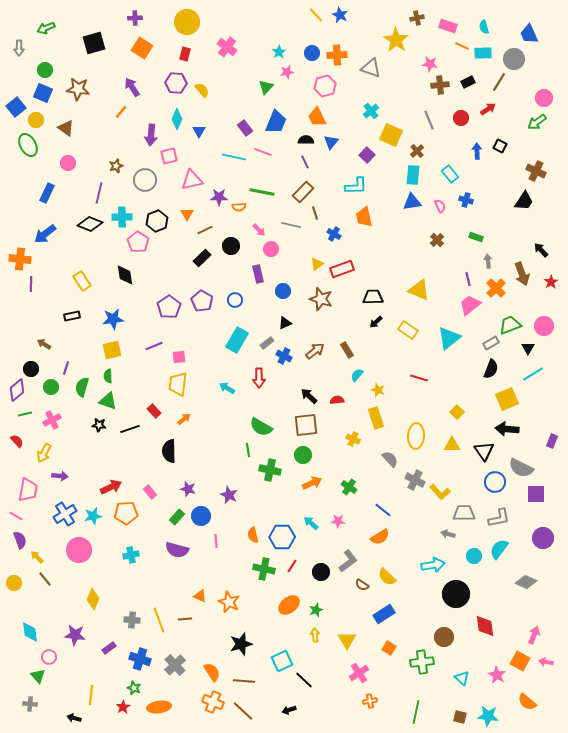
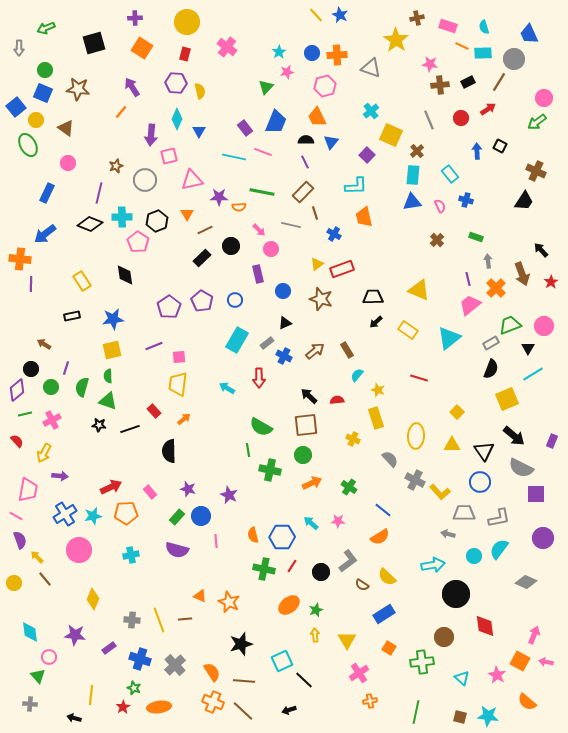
yellow semicircle at (202, 90): moved 2 px left, 1 px down; rotated 28 degrees clockwise
black arrow at (507, 429): moved 7 px right, 7 px down; rotated 145 degrees counterclockwise
blue circle at (495, 482): moved 15 px left
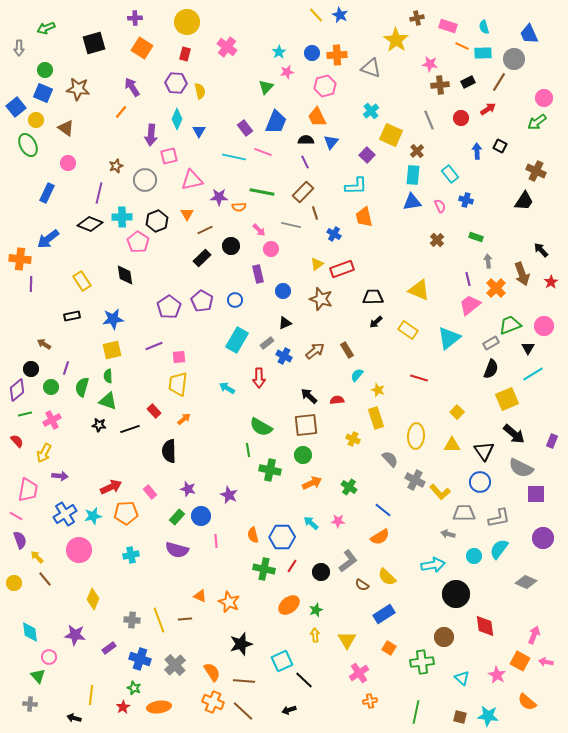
blue arrow at (45, 234): moved 3 px right, 5 px down
black arrow at (514, 436): moved 2 px up
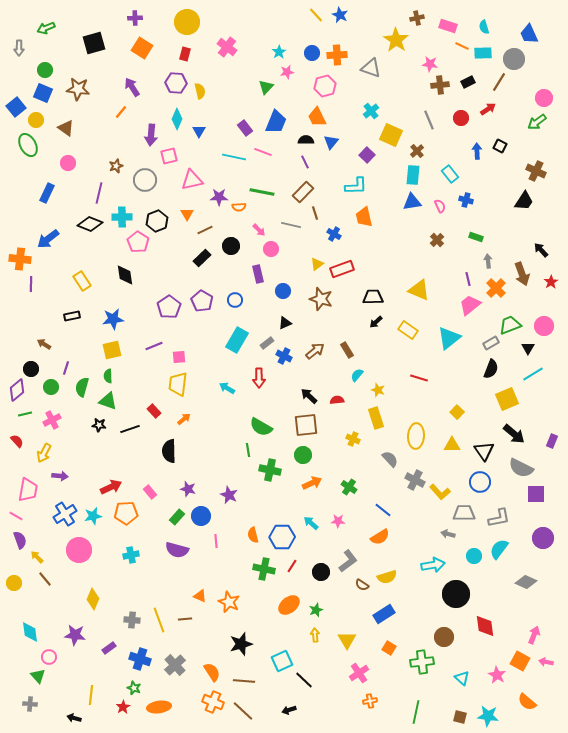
yellow semicircle at (387, 577): rotated 60 degrees counterclockwise
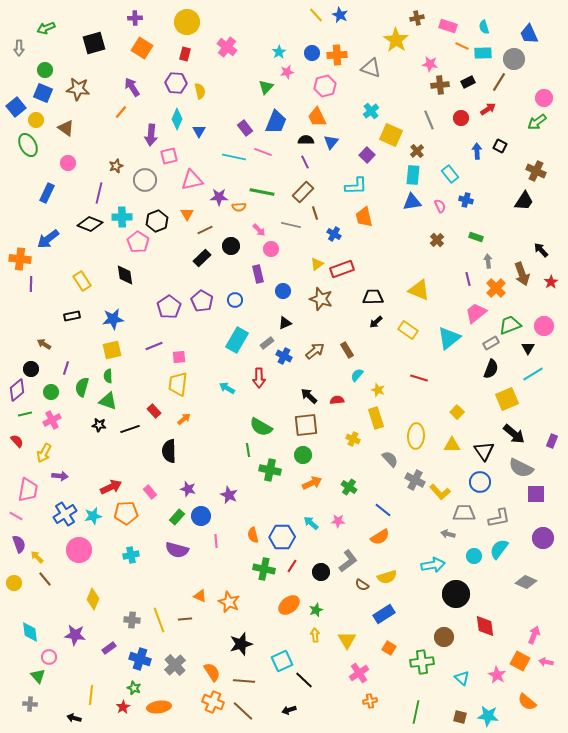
pink trapezoid at (470, 305): moved 6 px right, 8 px down
green circle at (51, 387): moved 5 px down
purple semicircle at (20, 540): moved 1 px left, 4 px down
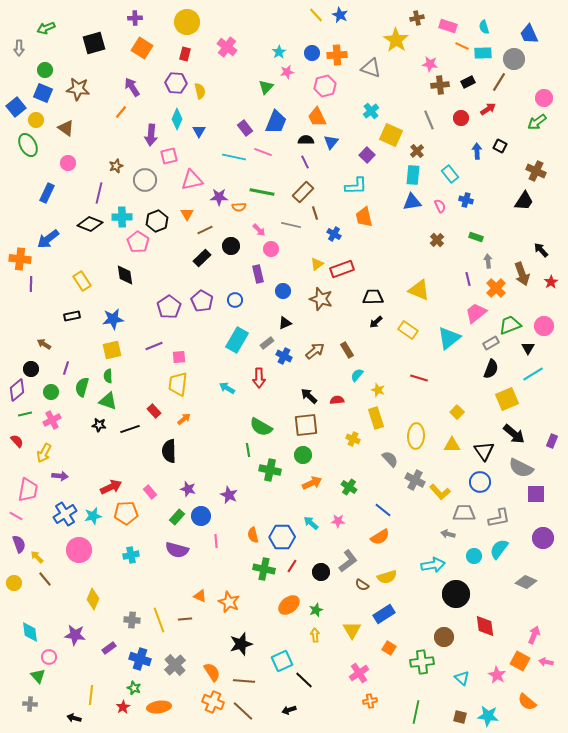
yellow triangle at (347, 640): moved 5 px right, 10 px up
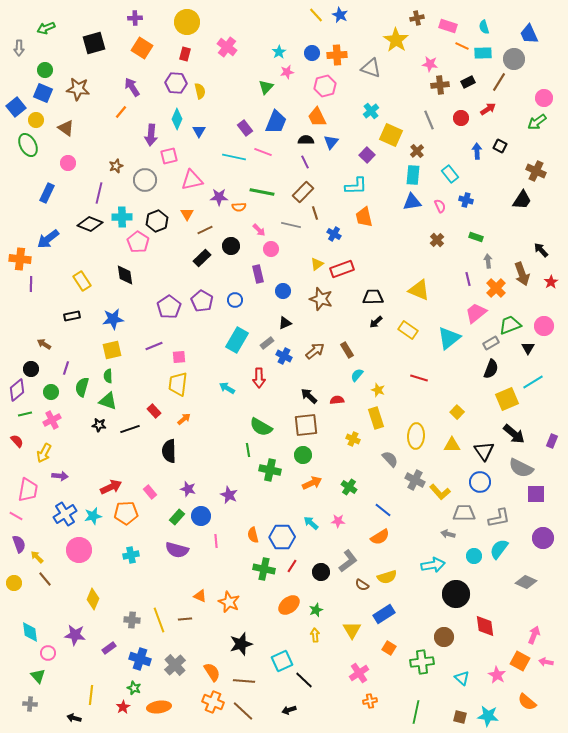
black trapezoid at (524, 201): moved 2 px left, 1 px up
cyan line at (533, 374): moved 8 px down
pink circle at (49, 657): moved 1 px left, 4 px up
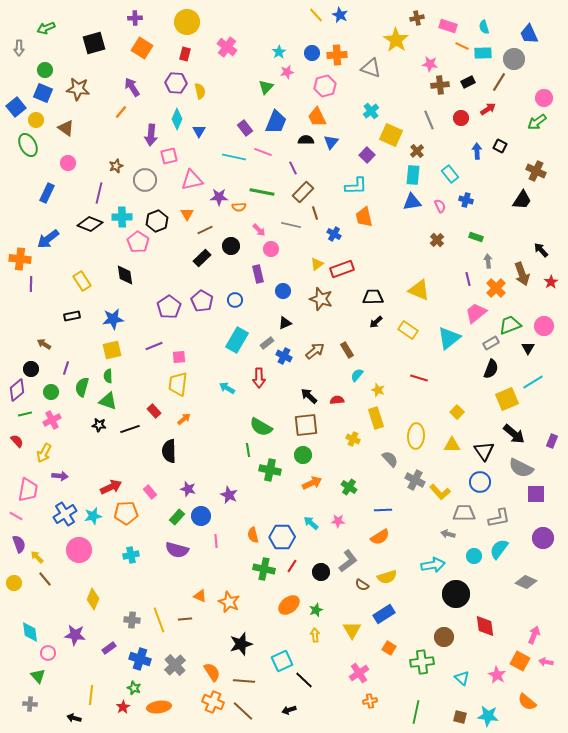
purple line at (305, 162): moved 12 px left, 6 px down
blue line at (383, 510): rotated 42 degrees counterclockwise
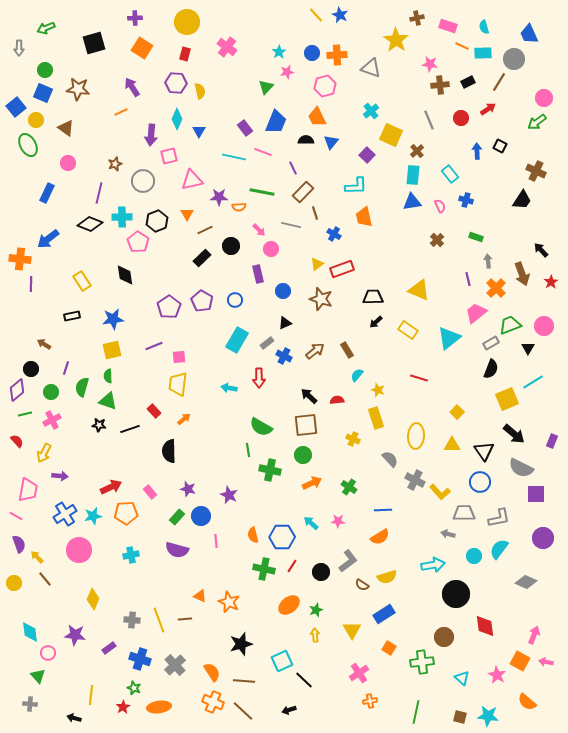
orange line at (121, 112): rotated 24 degrees clockwise
brown star at (116, 166): moved 1 px left, 2 px up
gray circle at (145, 180): moved 2 px left, 1 px down
cyan arrow at (227, 388): moved 2 px right; rotated 21 degrees counterclockwise
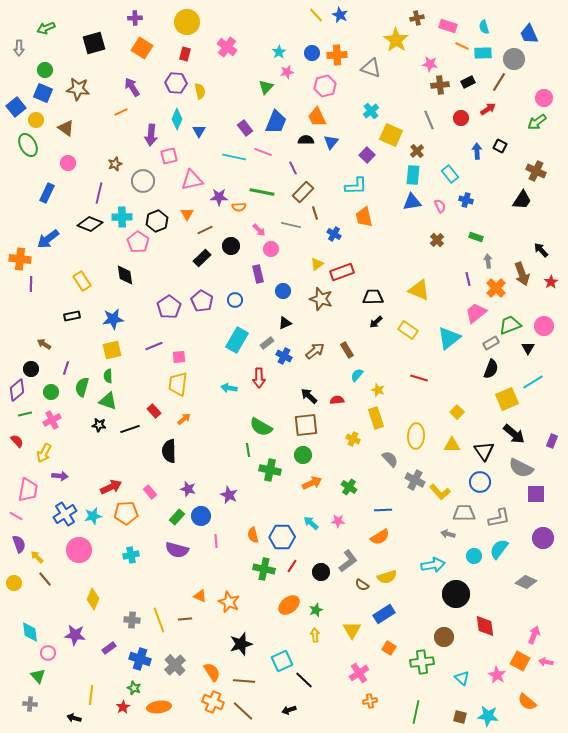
red rectangle at (342, 269): moved 3 px down
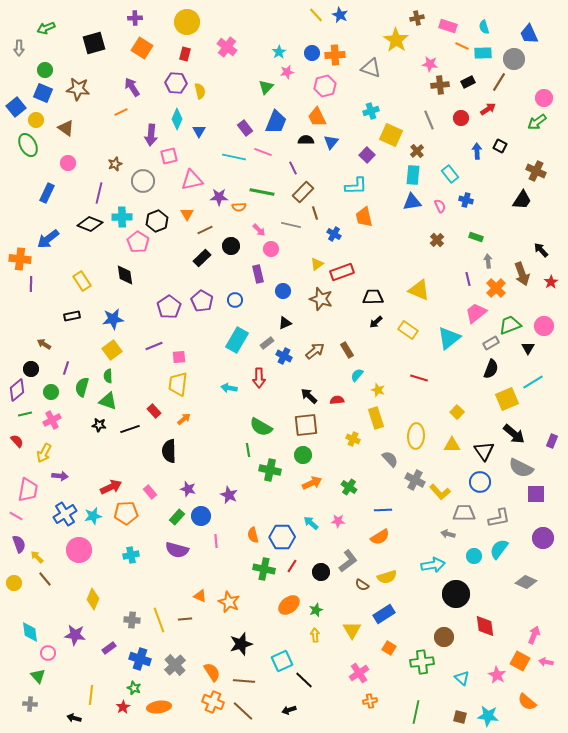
orange cross at (337, 55): moved 2 px left
cyan cross at (371, 111): rotated 21 degrees clockwise
yellow square at (112, 350): rotated 24 degrees counterclockwise
